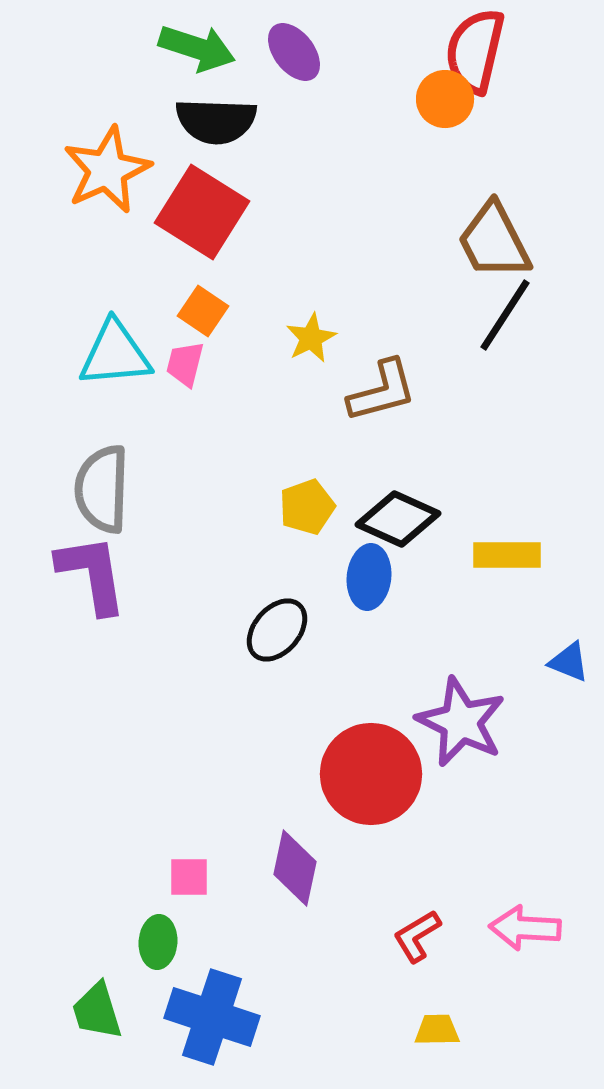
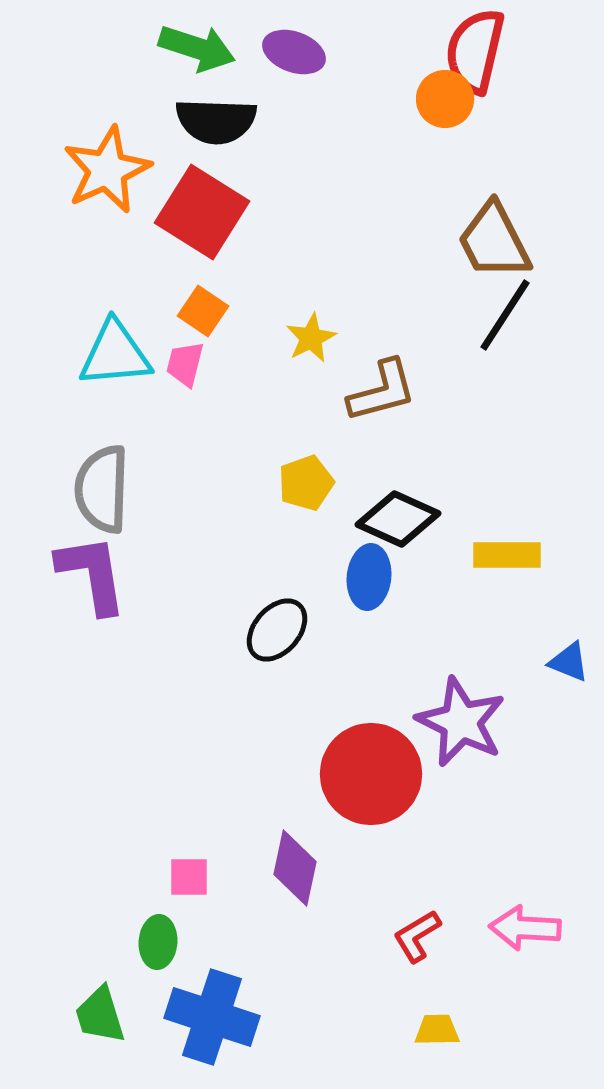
purple ellipse: rotated 32 degrees counterclockwise
yellow pentagon: moved 1 px left, 24 px up
green trapezoid: moved 3 px right, 4 px down
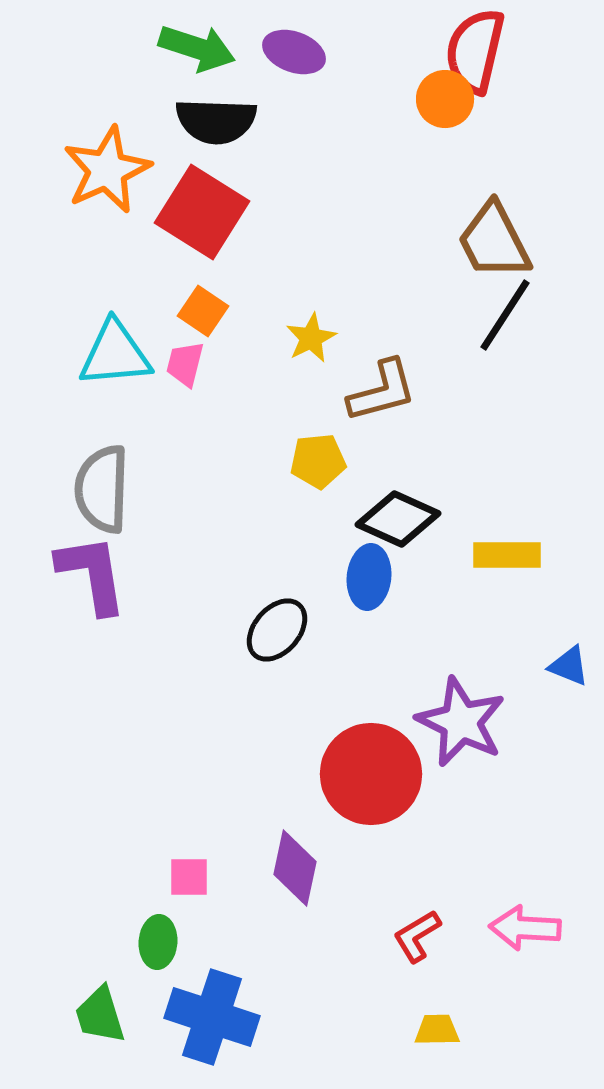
yellow pentagon: moved 12 px right, 22 px up; rotated 14 degrees clockwise
blue triangle: moved 4 px down
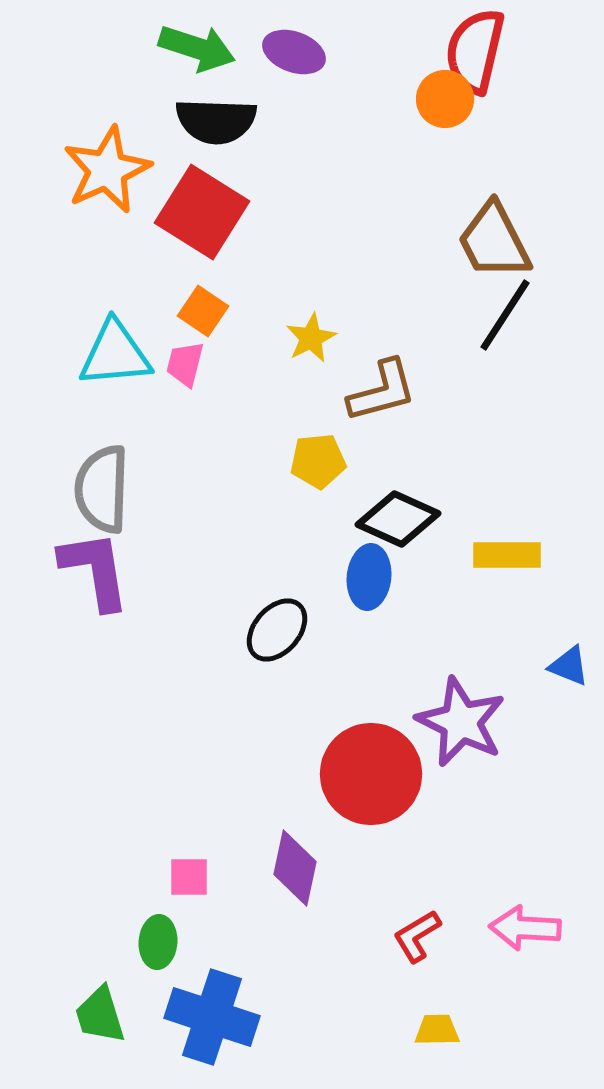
purple L-shape: moved 3 px right, 4 px up
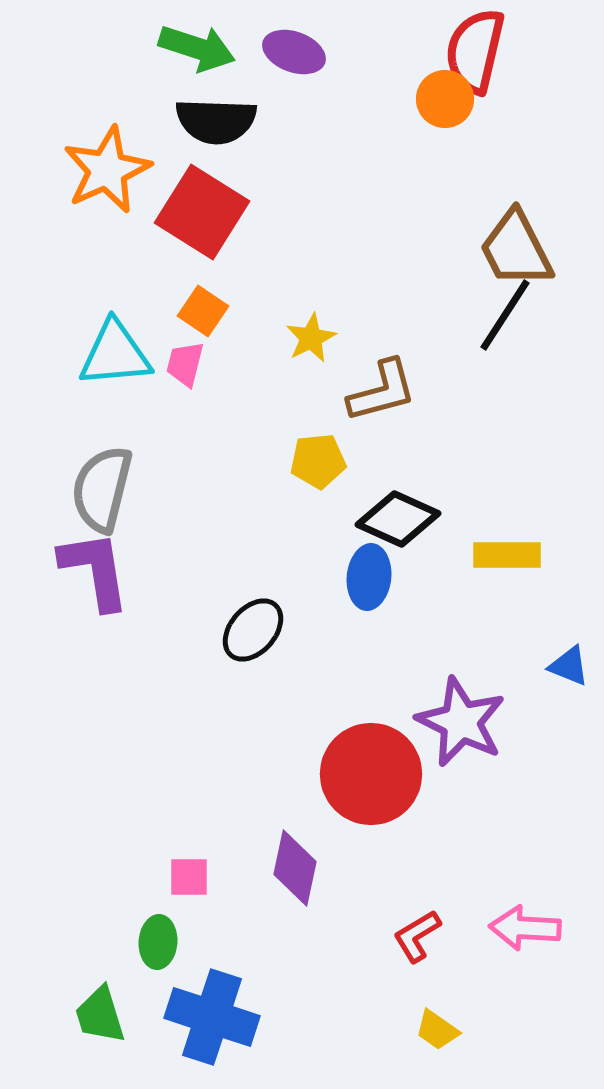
brown trapezoid: moved 22 px right, 8 px down
gray semicircle: rotated 12 degrees clockwise
black ellipse: moved 24 px left
yellow trapezoid: rotated 144 degrees counterclockwise
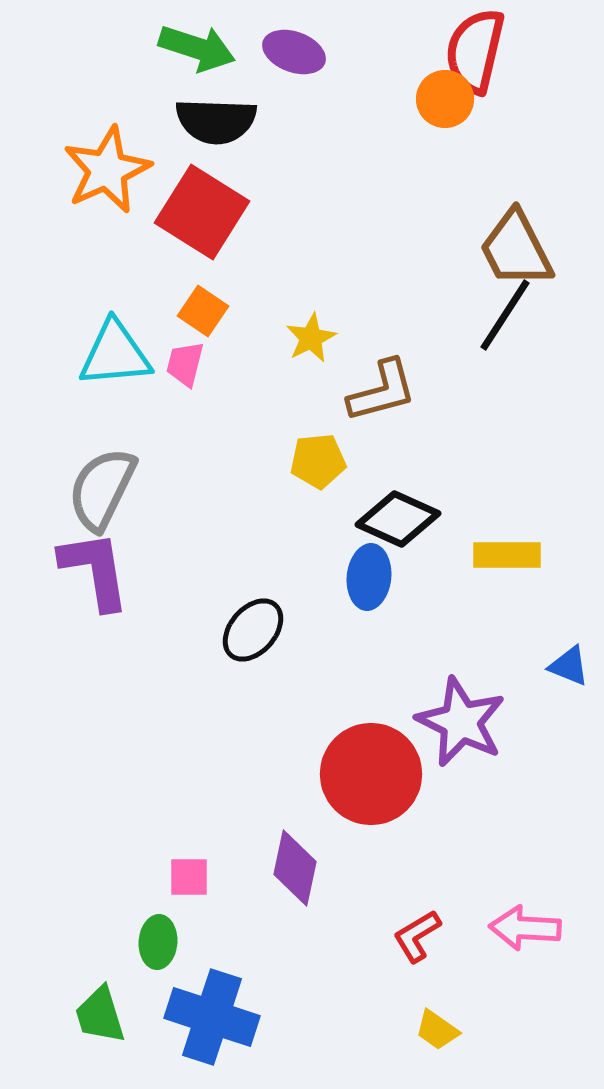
gray semicircle: rotated 12 degrees clockwise
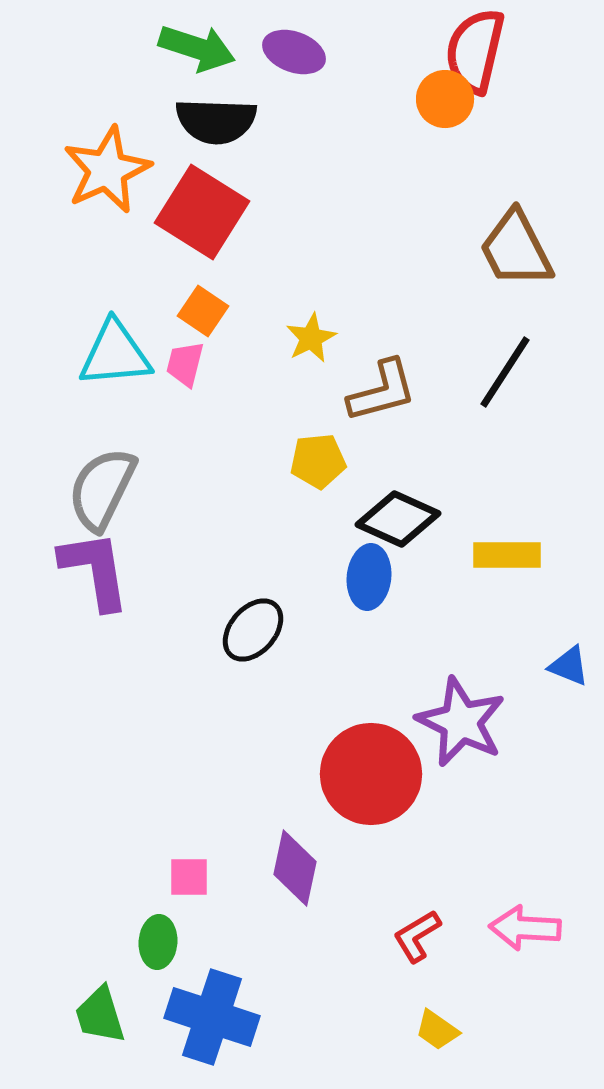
black line: moved 57 px down
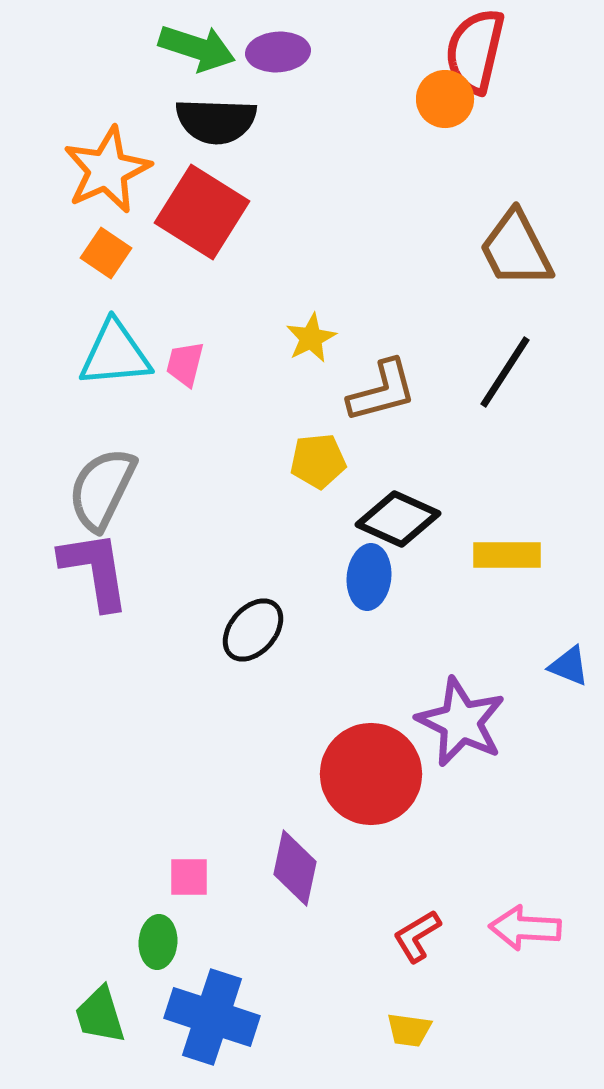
purple ellipse: moved 16 px left; rotated 24 degrees counterclockwise
orange square: moved 97 px left, 58 px up
yellow trapezoid: moved 28 px left; rotated 27 degrees counterclockwise
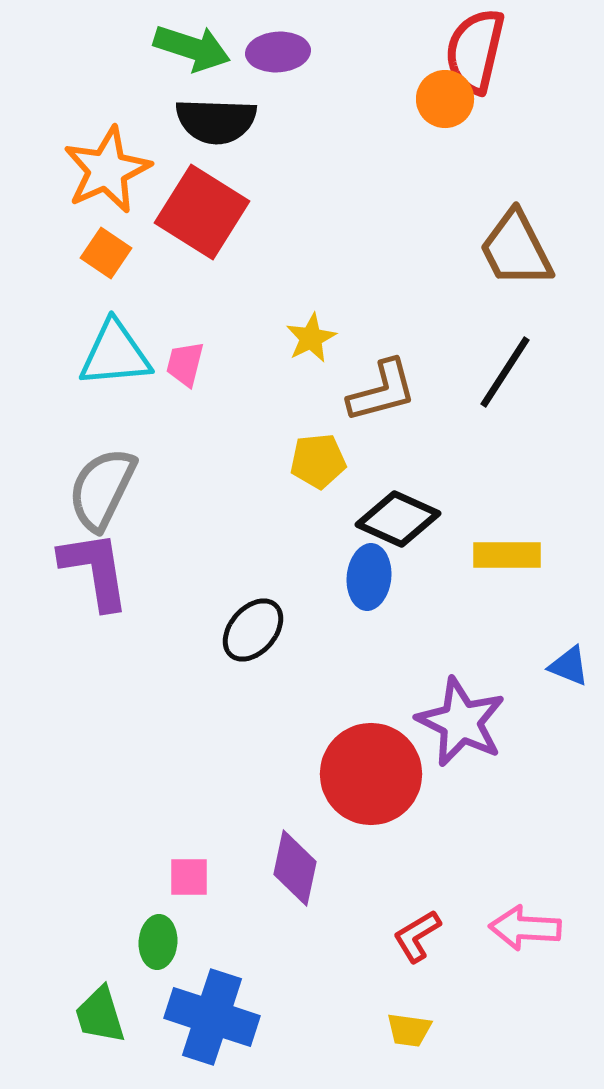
green arrow: moved 5 px left
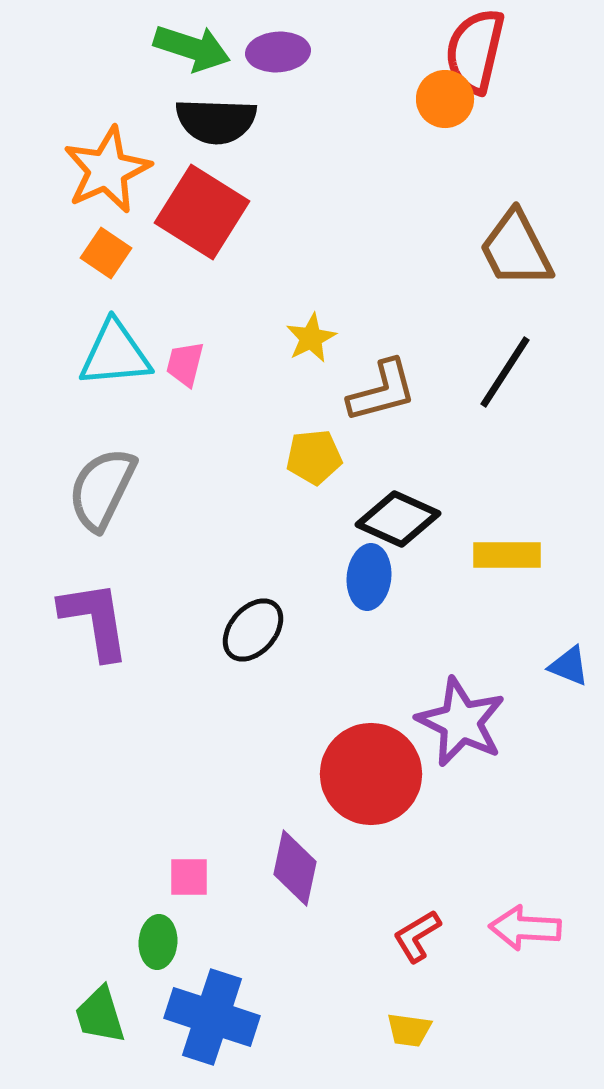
yellow pentagon: moved 4 px left, 4 px up
purple L-shape: moved 50 px down
